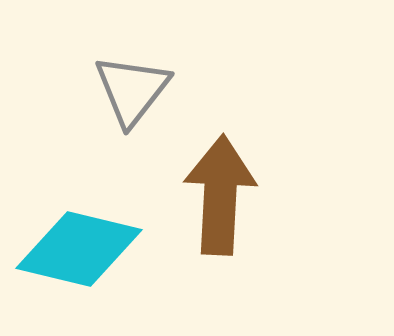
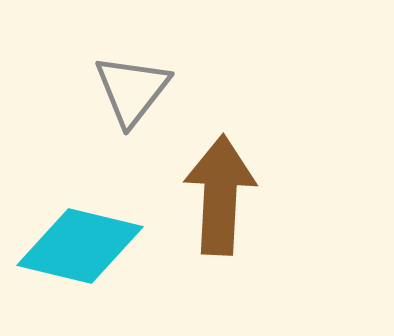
cyan diamond: moved 1 px right, 3 px up
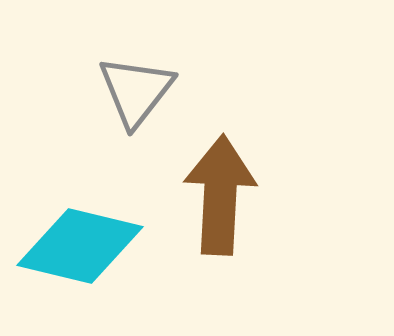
gray triangle: moved 4 px right, 1 px down
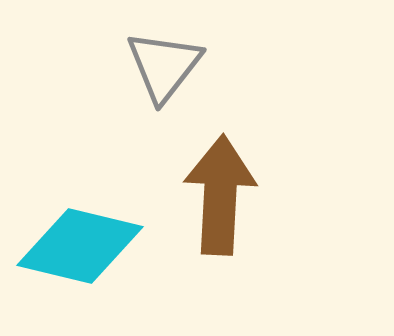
gray triangle: moved 28 px right, 25 px up
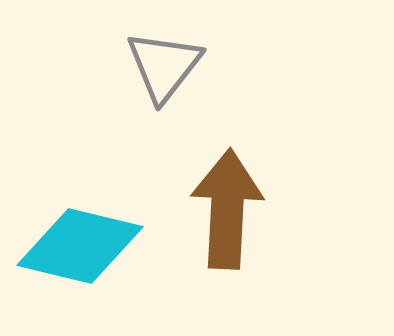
brown arrow: moved 7 px right, 14 px down
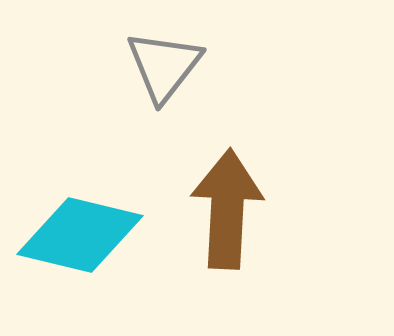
cyan diamond: moved 11 px up
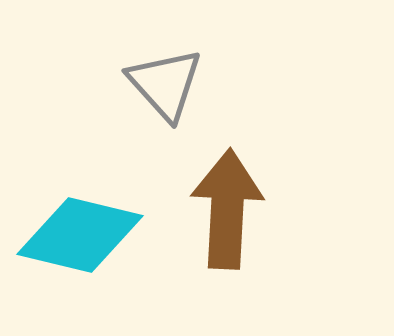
gray triangle: moved 1 px right, 18 px down; rotated 20 degrees counterclockwise
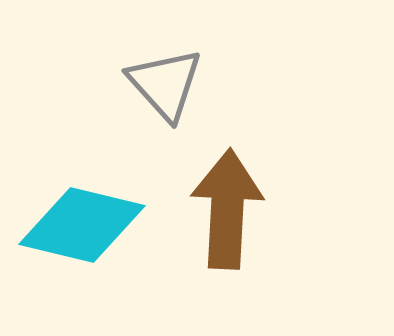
cyan diamond: moved 2 px right, 10 px up
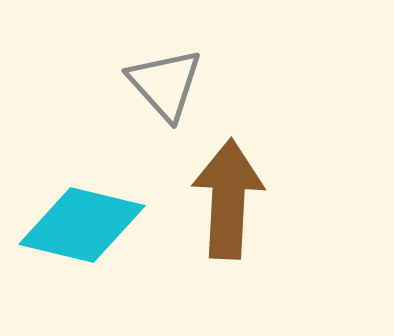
brown arrow: moved 1 px right, 10 px up
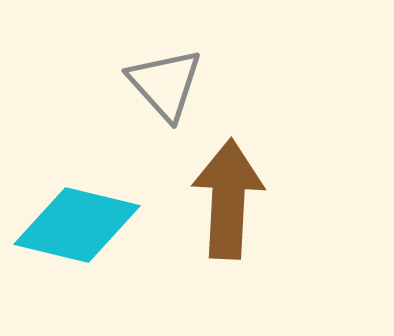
cyan diamond: moved 5 px left
